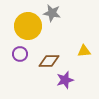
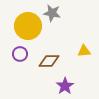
purple star: moved 6 px down; rotated 18 degrees counterclockwise
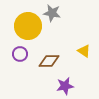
yellow triangle: rotated 40 degrees clockwise
purple star: rotated 24 degrees clockwise
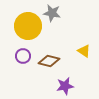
purple circle: moved 3 px right, 2 px down
brown diamond: rotated 15 degrees clockwise
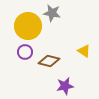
purple circle: moved 2 px right, 4 px up
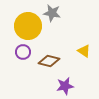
purple circle: moved 2 px left
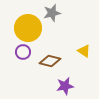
gray star: rotated 24 degrees counterclockwise
yellow circle: moved 2 px down
brown diamond: moved 1 px right
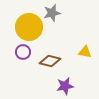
yellow circle: moved 1 px right, 1 px up
yellow triangle: moved 1 px right, 1 px down; rotated 24 degrees counterclockwise
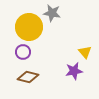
gray star: rotated 24 degrees clockwise
yellow triangle: rotated 40 degrees clockwise
brown diamond: moved 22 px left, 16 px down
purple star: moved 9 px right, 15 px up
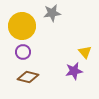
gray star: rotated 18 degrees counterclockwise
yellow circle: moved 7 px left, 1 px up
